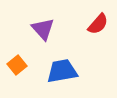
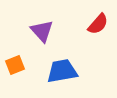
purple triangle: moved 1 px left, 2 px down
orange square: moved 2 px left; rotated 18 degrees clockwise
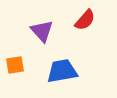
red semicircle: moved 13 px left, 4 px up
orange square: rotated 12 degrees clockwise
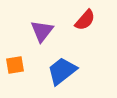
purple triangle: rotated 20 degrees clockwise
blue trapezoid: rotated 28 degrees counterclockwise
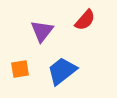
orange square: moved 5 px right, 4 px down
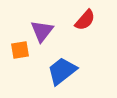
orange square: moved 19 px up
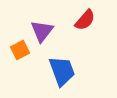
orange square: rotated 18 degrees counterclockwise
blue trapezoid: rotated 108 degrees clockwise
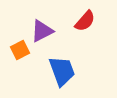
red semicircle: moved 1 px down
purple triangle: rotated 25 degrees clockwise
